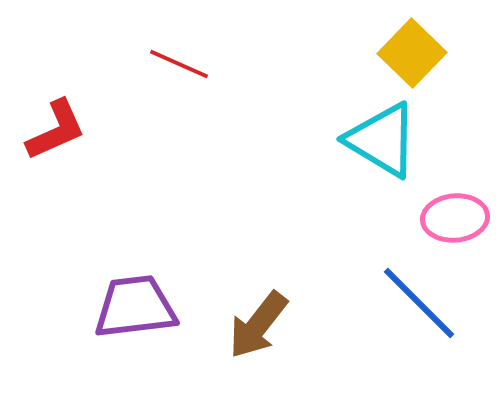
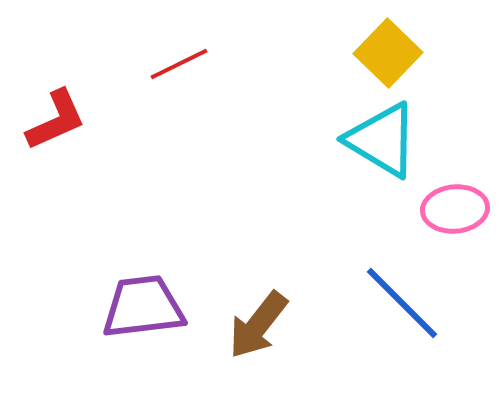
yellow square: moved 24 px left
red line: rotated 50 degrees counterclockwise
red L-shape: moved 10 px up
pink ellipse: moved 9 px up
blue line: moved 17 px left
purple trapezoid: moved 8 px right
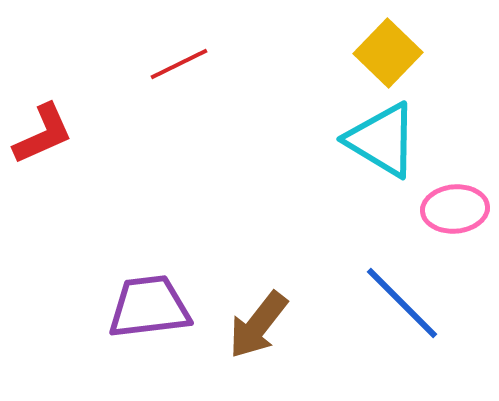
red L-shape: moved 13 px left, 14 px down
purple trapezoid: moved 6 px right
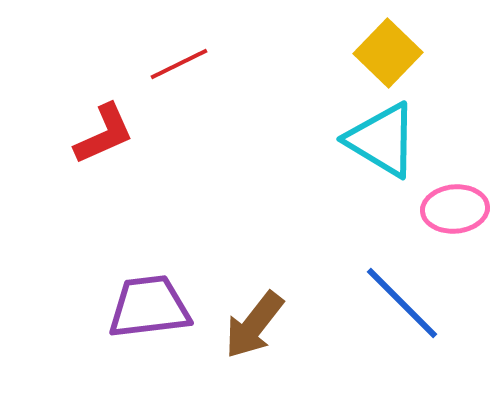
red L-shape: moved 61 px right
brown arrow: moved 4 px left
